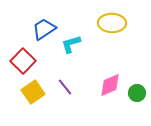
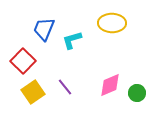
blue trapezoid: rotated 35 degrees counterclockwise
cyan L-shape: moved 1 px right, 4 px up
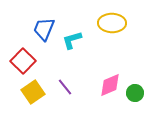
green circle: moved 2 px left
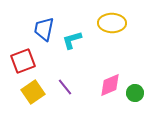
blue trapezoid: rotated 10 degrees counterclockwise
red square: rotated 25 degrees clockwise
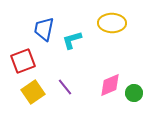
green circle: moved 1 px left
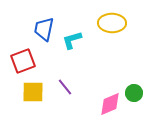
pink diamond: moved 19 px down
yellow square: rotated 35 degrees clockwise
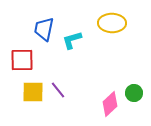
red square: moved 1 px left, 1 px up; rotated 20 degrees clockwise
purple line: moved 7 px left, 3 px down
pink diamond: rotated 20 degrees counterclockwise
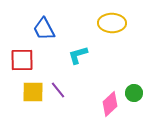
blue trapezoid: rotated 40 degrees counterclockwise
cyan L-shape: moved 6 px right, 15 px down
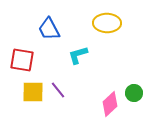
yellow ellipse: moved 5 px left
blue trapezoid: moved 5 px right
red square: rotated 10 degrees clockwise
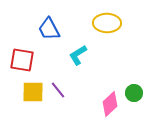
cyan L-shape: rotated 15 degrees counterclockwise
